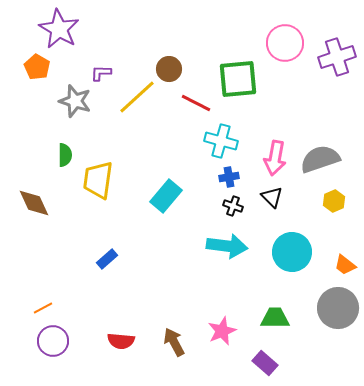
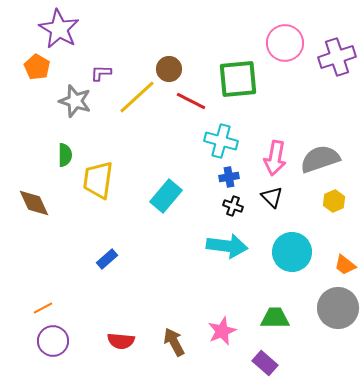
red line: moved 5 px left, 2 px up
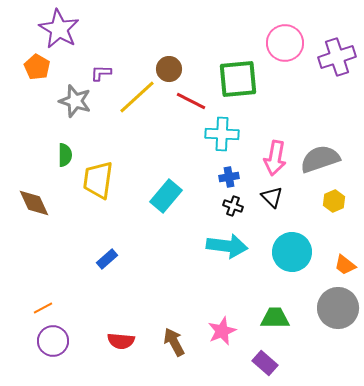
cyan cross: moved 1 px right, 7 px up; rotated 12 degrees counterclockwise
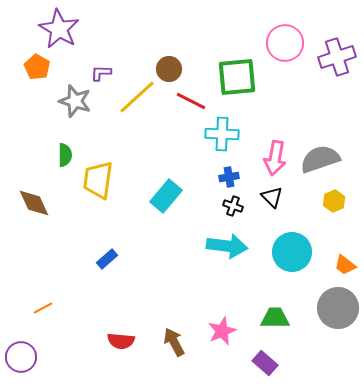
green square: moved 1 px left, 2 px up
purple circle: moved 32 px left, 16 px down
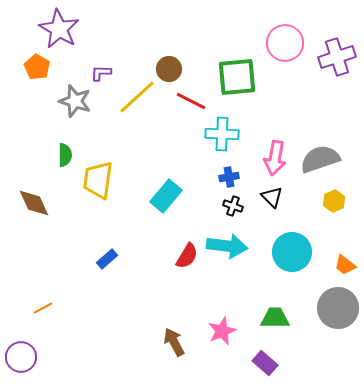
red semicircle: moved 66 px right, 85 px up; rotated 64 degrees counterclockwise
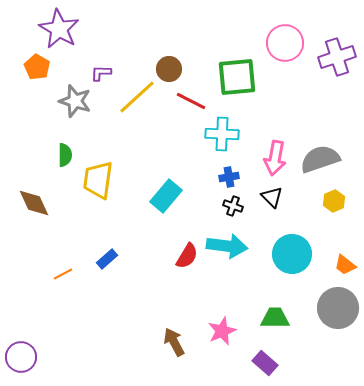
cyan circle: moved 2 px down
orange line: moved 20 px right, 34 px up
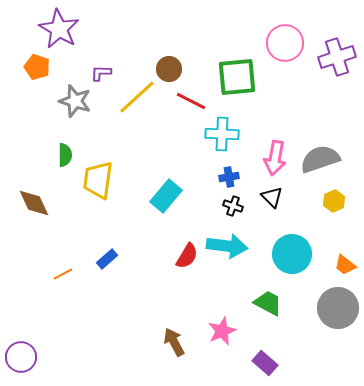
orange pentagon: rotated 10 degrees counterclockwise
green trapezoid: moved 7 px left, 15 px up; rotated 28 degrees clockwise
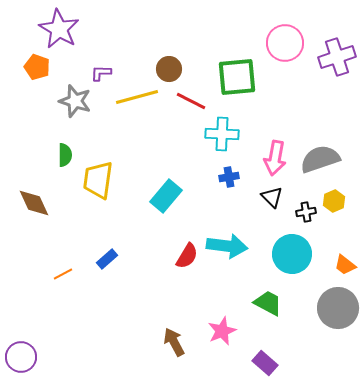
yellow line: rotated 27 degrees clockwise
black cross: moved 73 px right, 6 px down; rotated 30 degrees counterclockwise
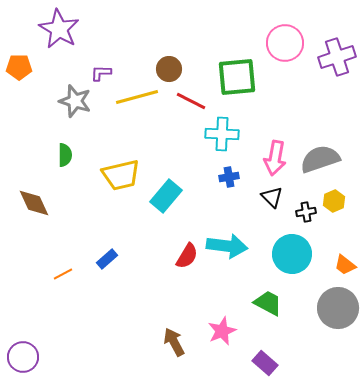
orange pentagon: moved 18 px left; rotated 20 degrees counterclockwise
yellow trapezoid: moved 23 px right, 5 px up; rotated 111 degrees counterclockwise
purple circle: moved 2 px right
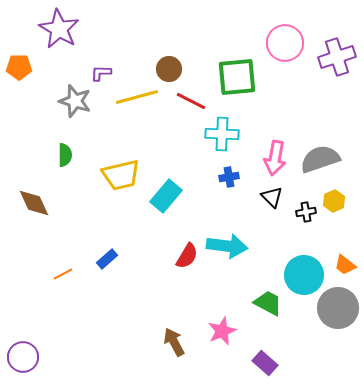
cyan circle: moved 12 px right, 21 px down
